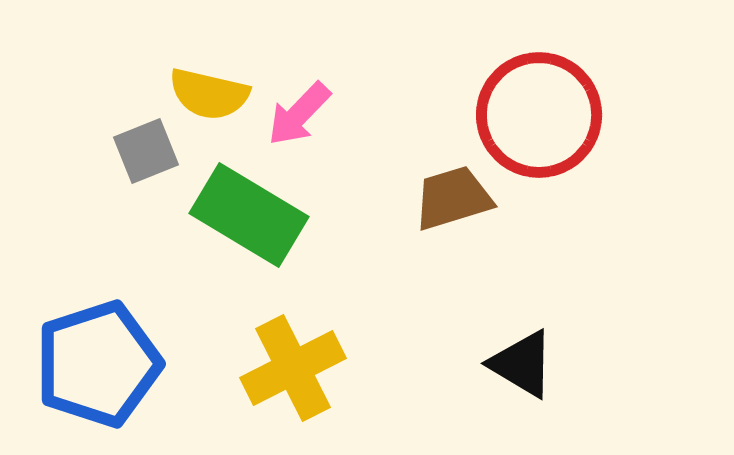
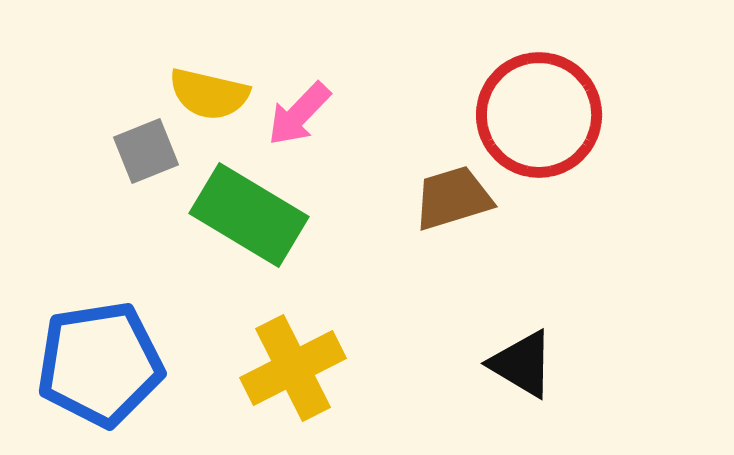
blue pentagon: moved 2 px right; rotated 9 degrees clockwise
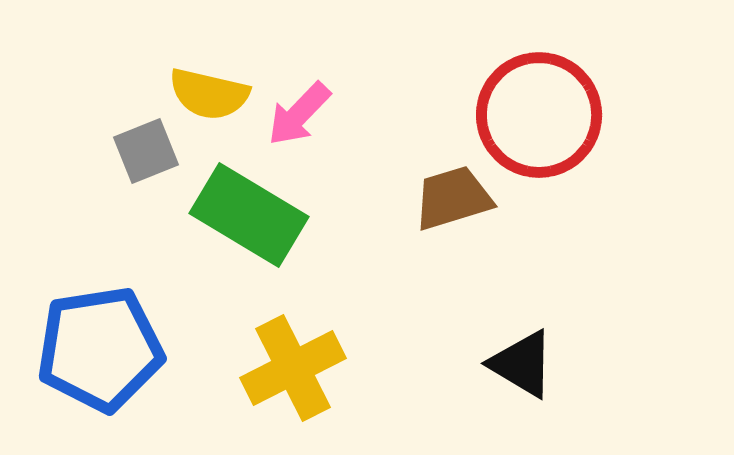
blue pentagon: moved 15 px up
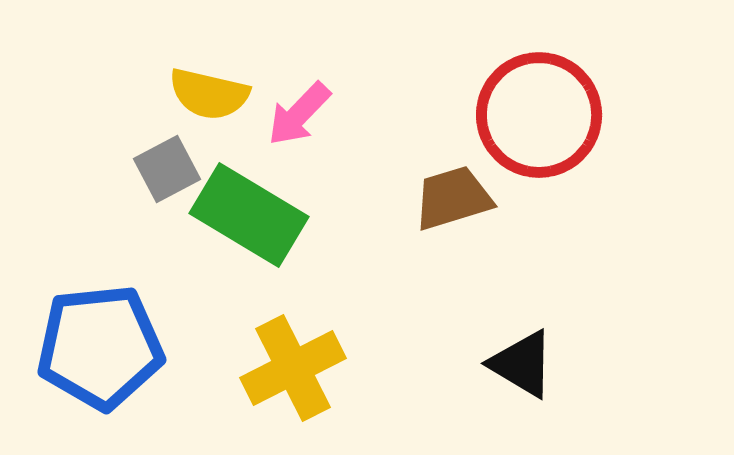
gray square: moved 21 px right, 18 px down; rotated 6 degrees counterclockwise
blue pentagon: moved 2 px up; rotated 3 degrees clockwise
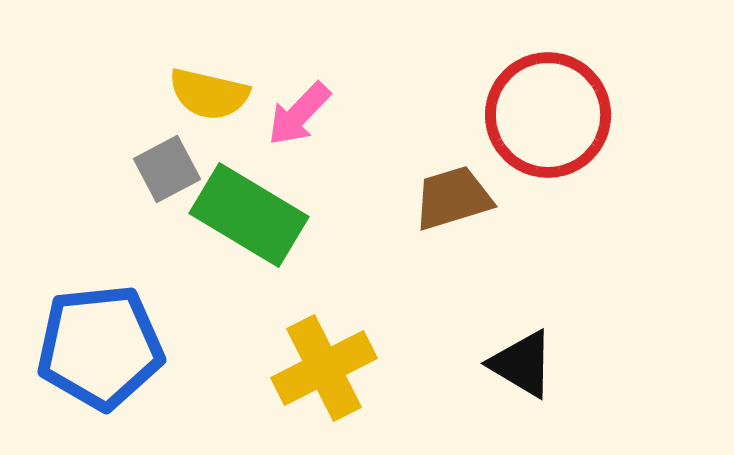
red circle: moved 9 px right
yellow cross: moved 31 px right
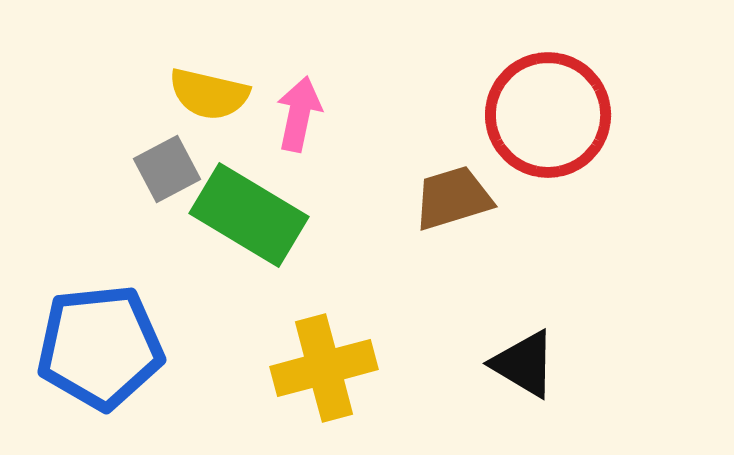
pink arrow: rotated 148 degrees clockwise
black triangle: moved 2 px right
yellow cross: rotated 12 degrees clockwise
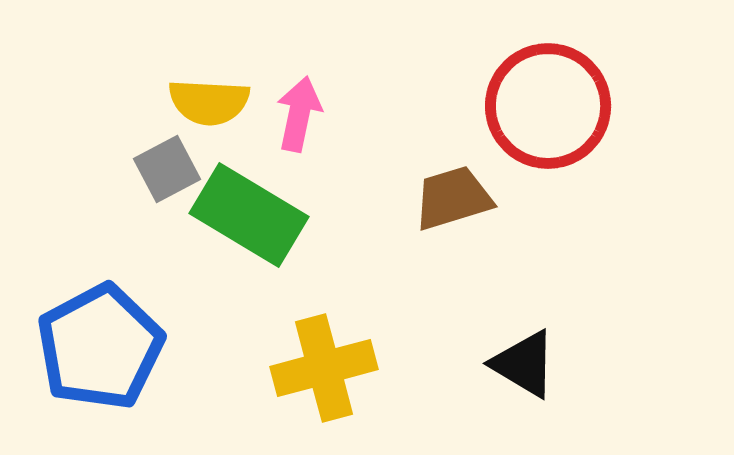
yellow semicircle: moved 8 px down; rotated 10 degrees counterclockwise
red circle: moved 9 px up
blue pentagon: rotated 22 degrees counterclockwise
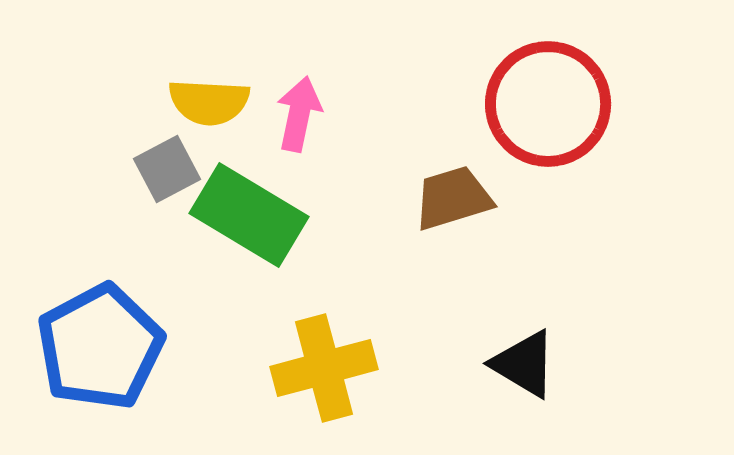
red circle: moved 2 px up
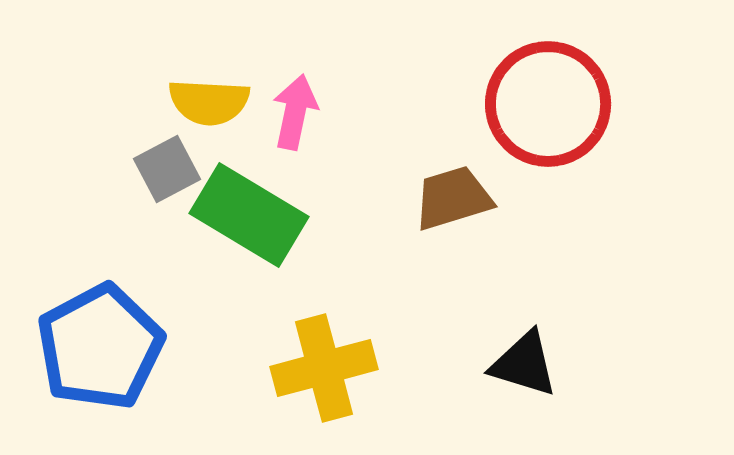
pink arrow: moved 4 px left, 2 px up
black triangle: rotated 14 degrees counterclockwise
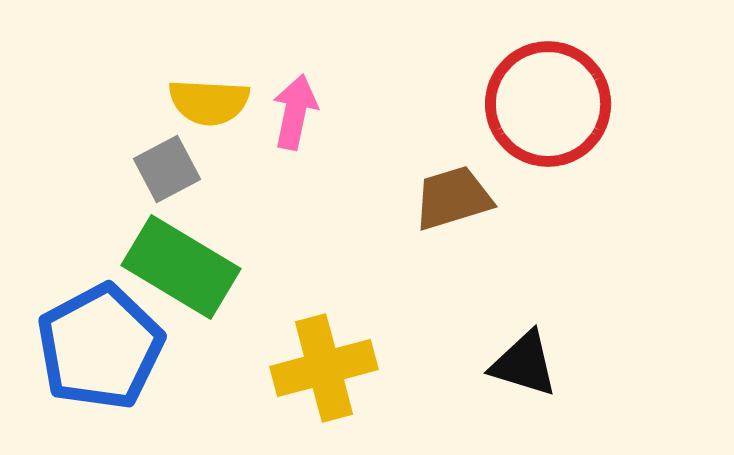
green rectangle: moved 68 px left, 52 px down
